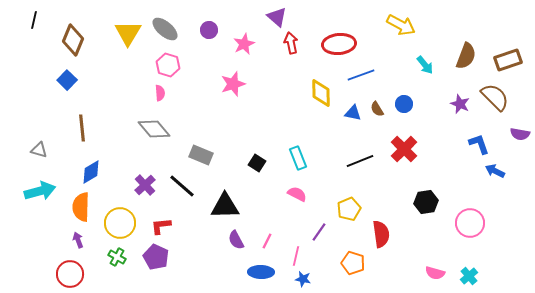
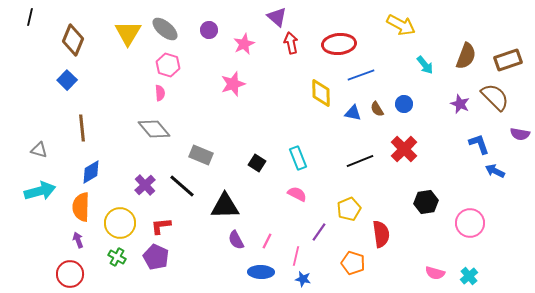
black line at (34, 20): moved 4 px left, 3 px up
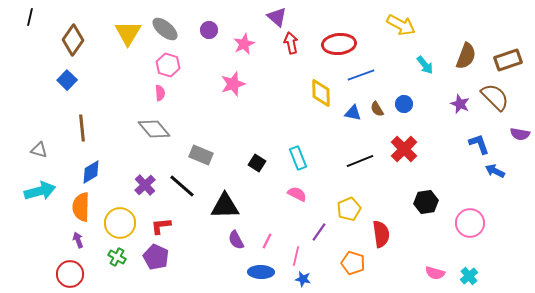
brown diamond at (73, 40): rotated 12 degrees clockwise
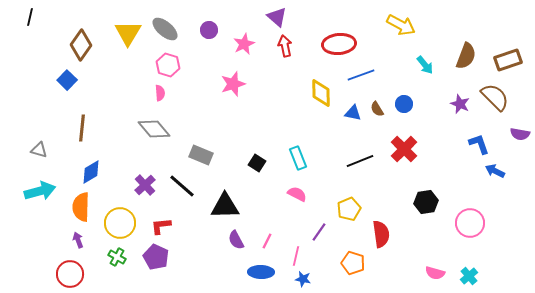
brown diamond at (73, 40): moved 8 px right, 5 px down
red arrow at (291, 43): moved 6 px left, 3 px down
brown line at (82, 128): rotated 12 degrees clockwise
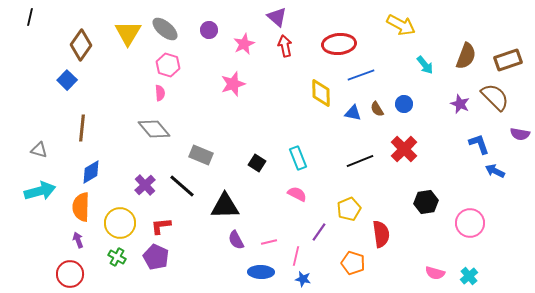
pink line at (267, 241): moved 2 px right, 1 px down; rotated 49 degrees clockwise
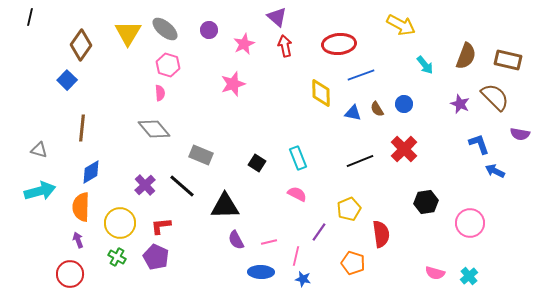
brown rectangle at (508, 60): rotated 32 degrees clockwise
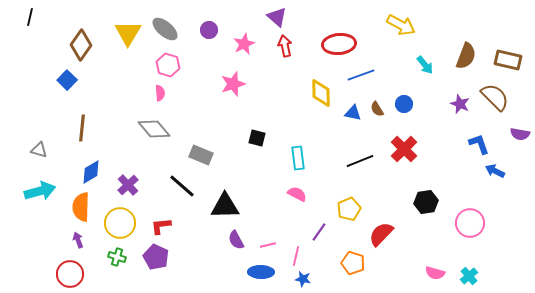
cyan rectangle at (298, 158): rotated 15 degrees clockwise
black square at (257, 163): moved 25 px up; rotated 18 degrees counterclockwise
purple cross at (145, 185): moved 17 px left
red semicircle at (381, 234): rotated 128 degrees counterclockwise
pink line at (269, 242): moved 1 px left, 3 px down
green cross at (117, 257): rotated 12 degrees counterclockwise
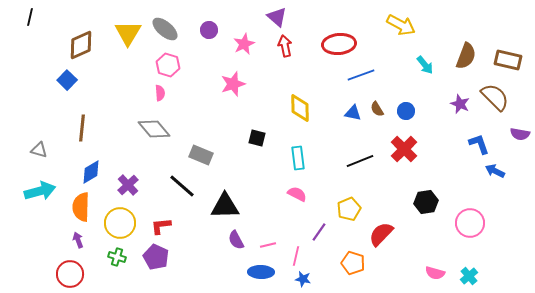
brown diamond at (81, 45): rotated 32 degrees clockwise
yellow diamond at (321, 93): moved 21 px left, 15 px down
blue circle at (404, 104): moved 2 px right, 7 px down
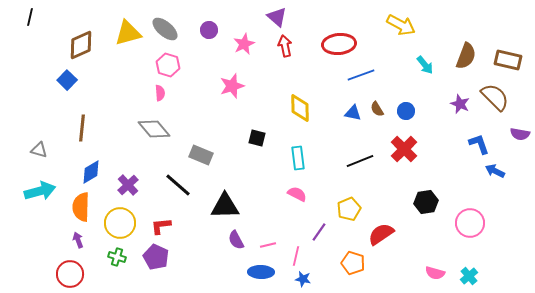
yellow triangle at (128, 33): rotated 44 degrees clockwise
pink star at (233, 84): moved 1 px left, 2 px down
black line at (182, 186): moved 4 px left, 1 px up
red semicircle at (381, 234): rotated 12 degrees clockwise
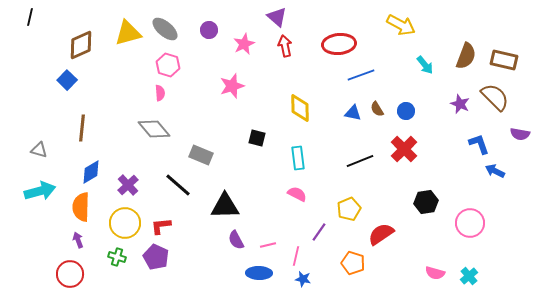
brown rectangle at (508, 60): moved 4 px left
yellow circle at (120, 223): moved 5 px right
blue ellipse at (261, 272): moved 2 px left, 1 px down
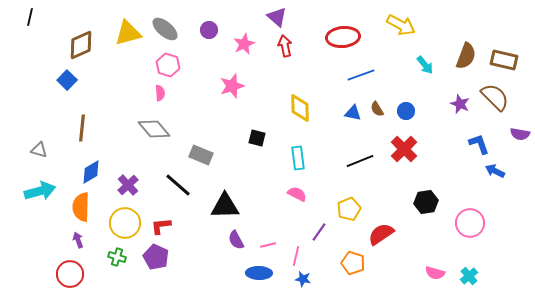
red ellipse at (339, 44): moved 4 px right, 7 px up
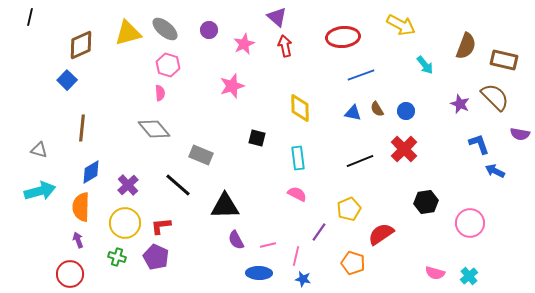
brown semicircle at (466, 56): moved 10 px up
